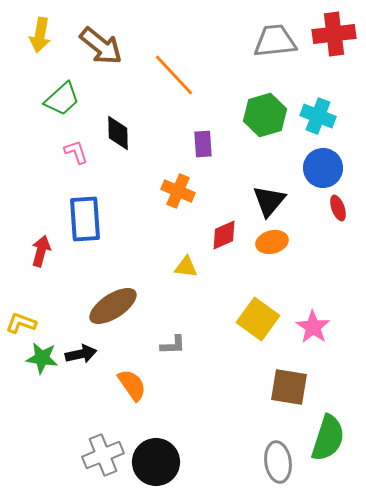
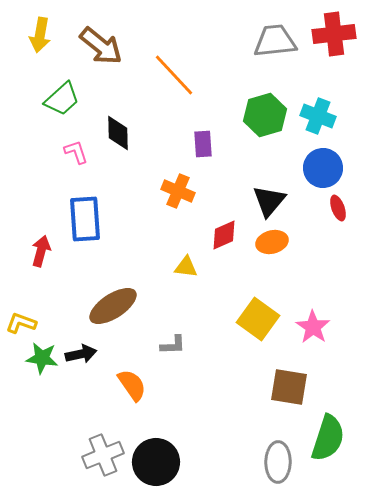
gray ellipse: rotated 9 degrees clockwise
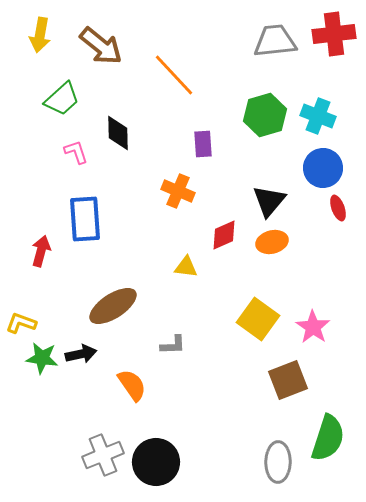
brown square: moved 1 px left, 7 px up; rotated 30 degrees counterclockwise
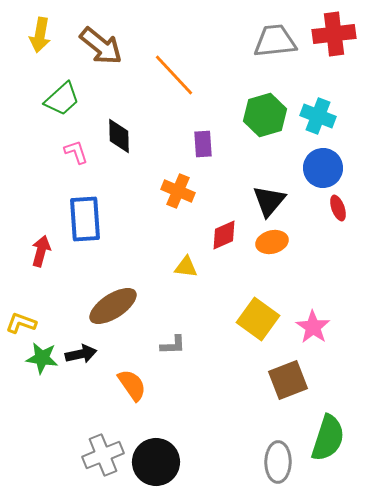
black diamond: moved 1 px right, 3 px down
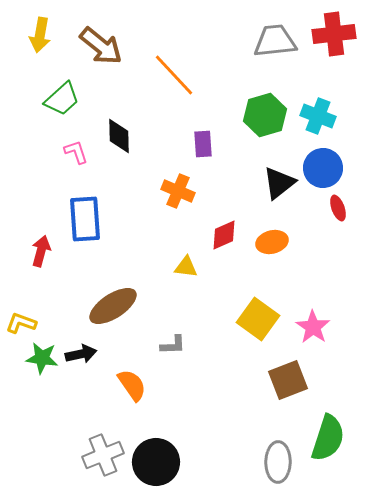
black triangle: moved 10 px right, 18 px up; rotated 12 degrees clockwise
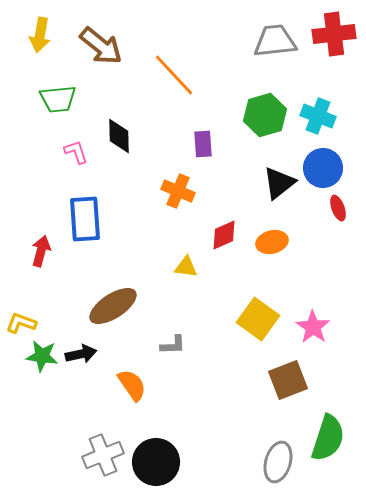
green trapezoid: moved 4 px left; rotated 36 degrees clockwise
green star: moved 2 px up
gray ellipse: rotated 15 degrees clockwise
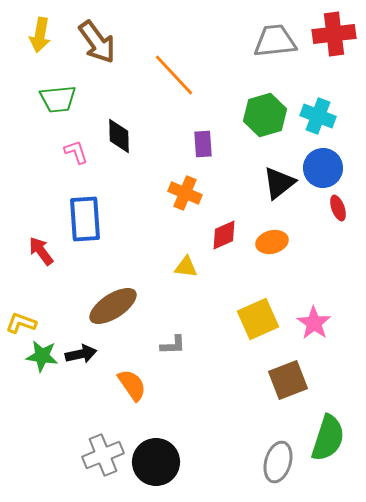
brown arrow: moved 4 px left, 4 px up; rotated 15 degrees clockwise
orange cross: moved 7 px right, 2 px down
red arrow: rotated 52 degrees counterclockwise
yellow square: rotated 30 degrees clockwise
pink star: moved 1 px right, 4 px up
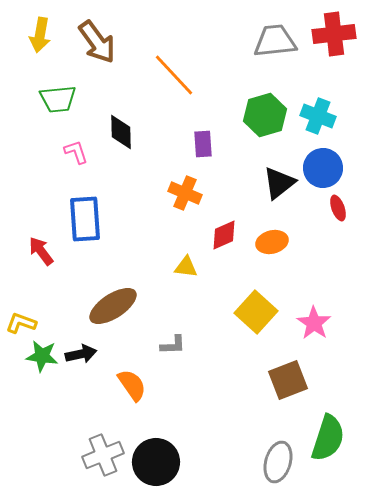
black diamond: moved 2 px right, 4 px up
yellow square: moved 2 px left, 7 px up; rotated 24 degrees counterclockwise
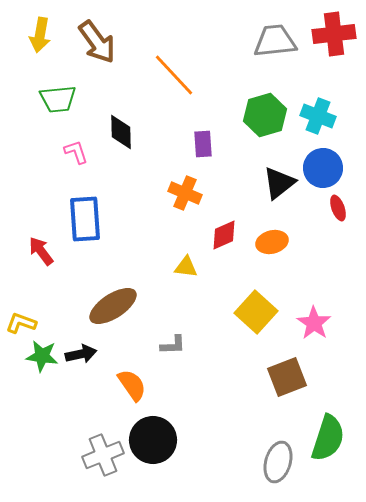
brown square: moved 1 px left, 3 px up
black circle: moved 3 px left, 22 px up
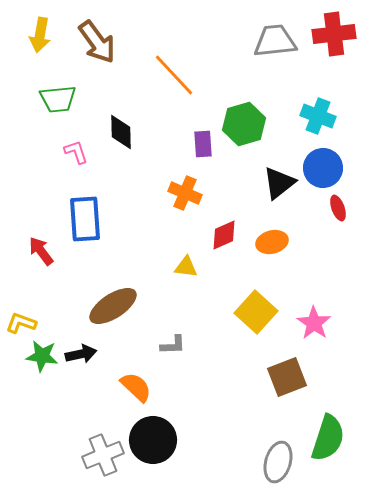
green hexagon: moved 21 px left, 9 px down
orange semicircle: moved 4 px right, 2 px down; rotated 12 degrees counterclockwise
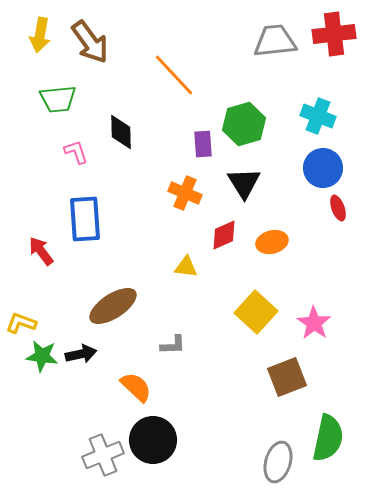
brown arrow: moved 7 px left
black triangle: moved 35 px left; rotated 24 degrees counterclockwise
green semicircle: rotated 6 degrees counterclockwise
